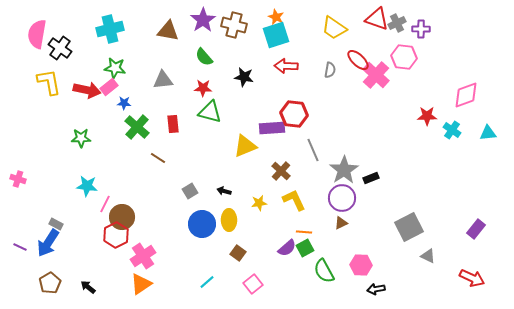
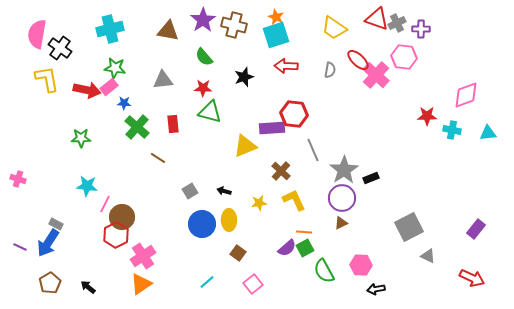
black star at (244, 77): rotated 30 degrees counterclockwise
yellow L-shape at (49, 82): moved 2 px left, 3 px up
cyan cross at (452, 130): rotated 24 degrees counterclockwise
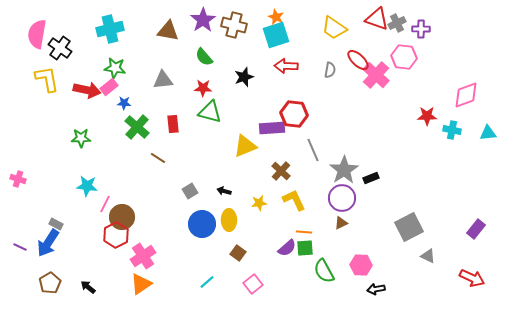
green square at (305, 248): rotated 24 degrees clockwise
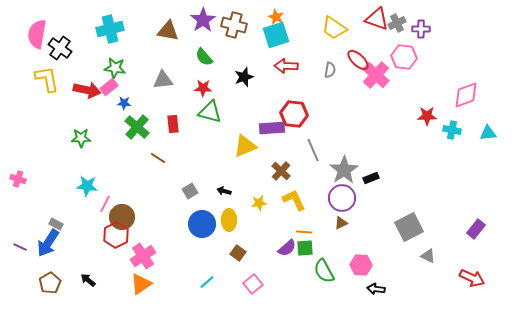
black arrow at (88, 287): moved 7 px up
black arrow at (376, 289): rotated 18 degrees clockwise
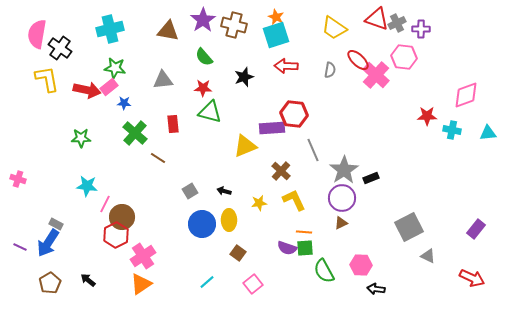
green cross at (137, 127): moved 2 px left, 6 px down
purple semicircle at (287, 248): rotated 60 degrees clockwise
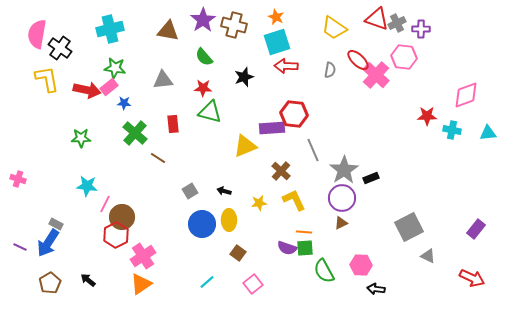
cyan square at (276, 35): moved 1 px right, 7 px down
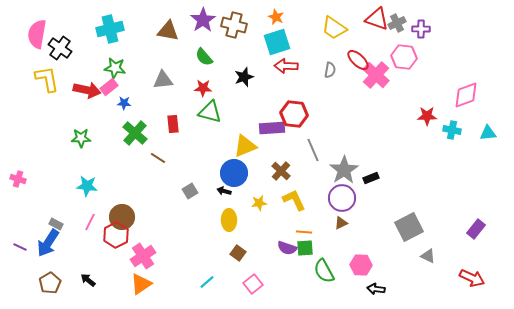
pink line at (105, 204): moved 15 px left, 18 px down
blue circle at (202, 224): moved 32 px right, 51 px up
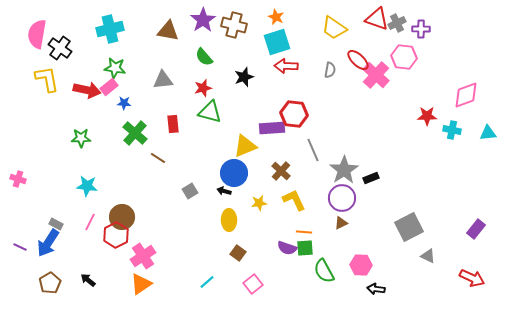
red star at (203, 88): rotated 18 degrees counterclockwise
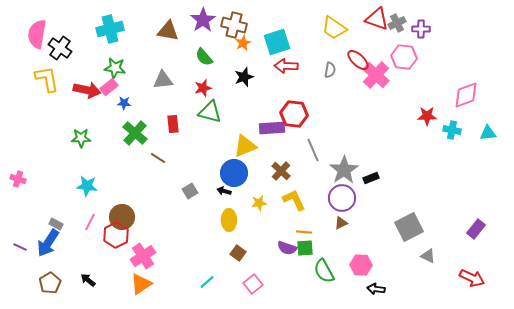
orange star at (276, 17): moved 33 px left, 26 px down; rotated 21 degrees clockwise
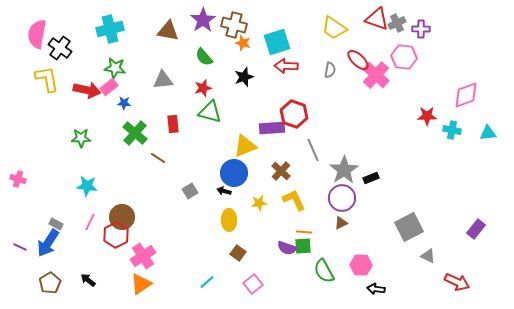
orange star at (243, 43): rotated 28 degrees counterclockwise
red hexagon at (294, 114): rotated 12 degrees clockwise
green square at (305, 248): moved 2 px left, 2 px up
red arrow at (472, 278): moved 15 px left, 4 px down
